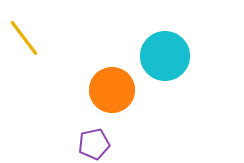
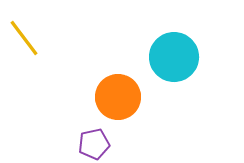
cyan circle: moved 9 px right, 1 px down
orange circle: moved 6 px right, 7 px down
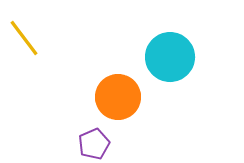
cyan circle: moved 4 px left
purple pentagon: rotated 12 degrees counterclockwise
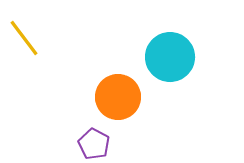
purple pentagon: rotated 20 degrees counterclockwise
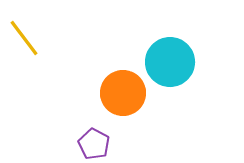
cyan circle: moved 5 px down
orange circle: moved 5 px right, 4 px up
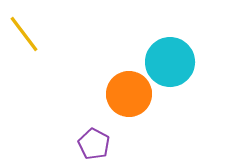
yellow line: moved 4 px up
orange circle: moved 6 px right, 1 px down
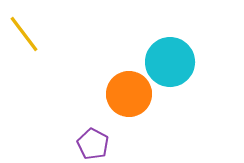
purple pentagon: moved 1 px left
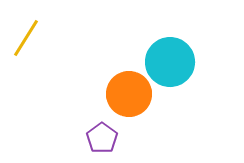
yellow line: moved 2 px right, 4 px down; rotated 69 degrees clockwise
purple pentagon: moved 9 px right, 6 px up; rotated 8 degrees clockwise
